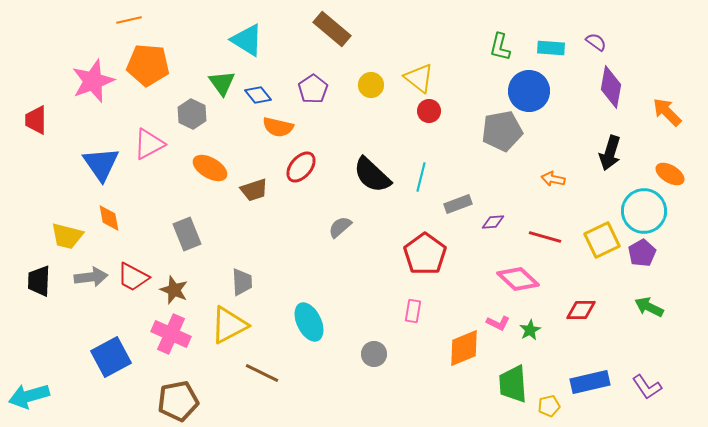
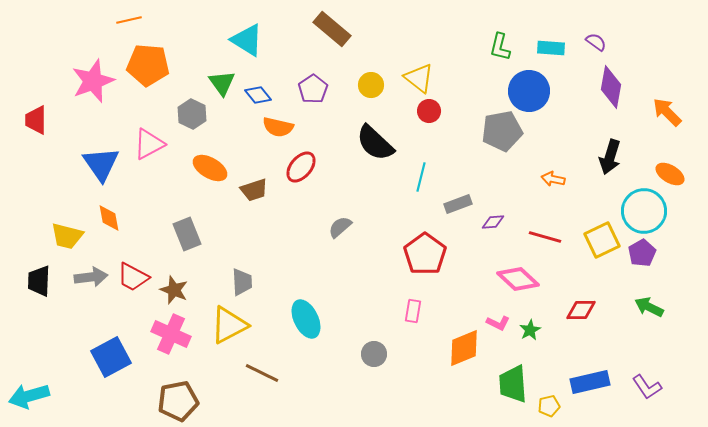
black arrow at (610, 153): moved 4 px down
black semicircle at (372, 175): moved 3 px right, 32 px up
cyan ellipse at (309, 322): moved 3 px left, 3 px up
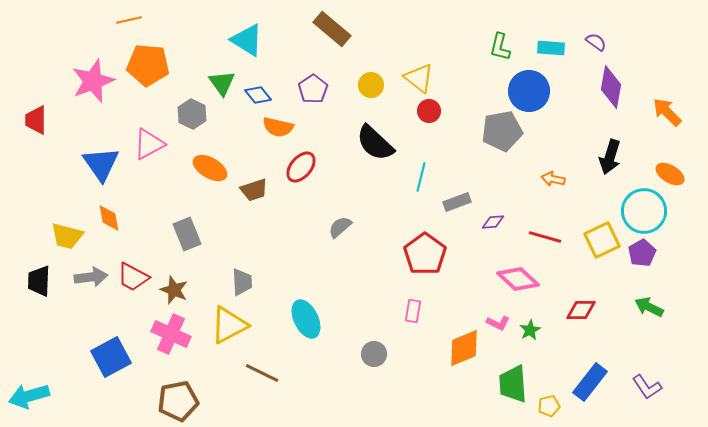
gray rectangle at (458, 204): moved 1 px left, 2 px up
blue rectangle at (590, 382): rotated 39 degrees counterclockwise
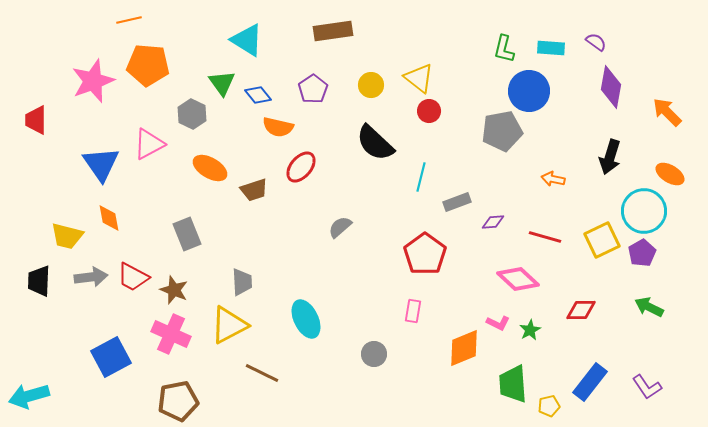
brown rectangle at (332, 29): moved 1 px right, 2 px down; rotated 48 degrees counterclockwise
green L-shape at (500, 47): moved 4 px right, 2 px down
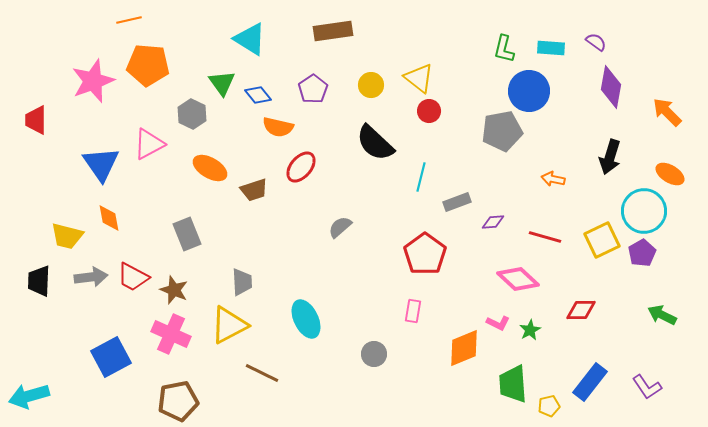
cyan triangle at (247, 40): moved 3 px right, 1 px up
green arrow at (649, 307): moved 13 px right, 8 px down
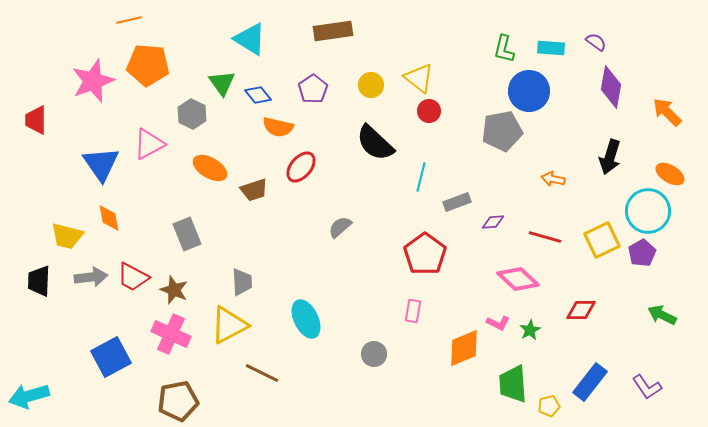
cyan circle at (644, 211): moved 4 px right
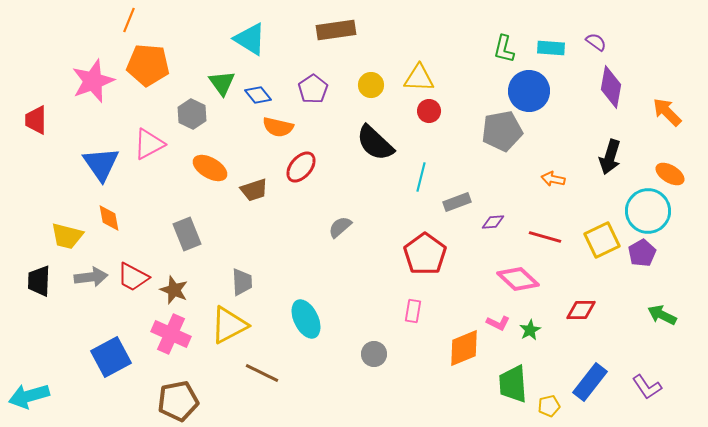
orange line at (129, 20): rotated 55 degrees counterclockwise
brown rectangle at (333, 31): moved 3 px right, 1 px up
yellow triangle at (419, 78): rotated 36 degrees counterclockwise
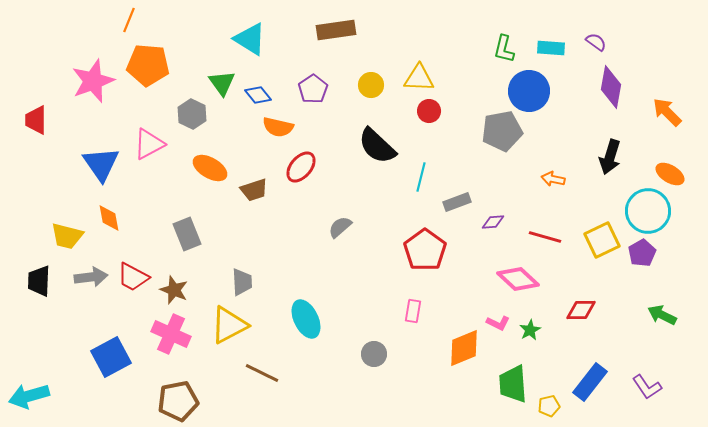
black semicircle at (375, 143): moved 2 px right, 3 px down
red pentagon at (425, 254): moved 4 px up
